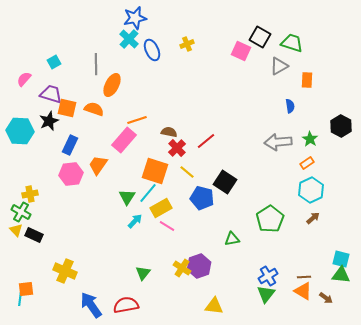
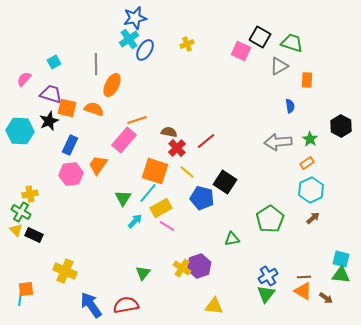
cyan cross at (129, 39): rotated 12 degrees clockwise
blue ellipse at (152, 50): moved 7 px left; rotated 55 degrees clockwise
green triangle at (127, 197): moved 4 px left, 1 px down
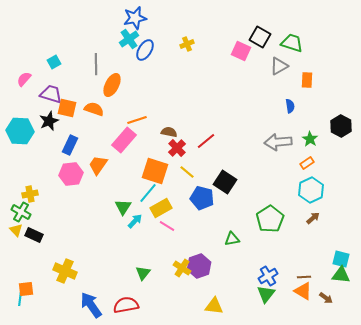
green triangle at (123, 198): moved 9 px down
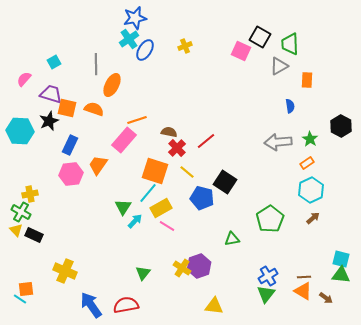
green trapezoid at (292, 43): moved 2 px left, 1 px down; rotated 110 degrees counterclockwise
yellow cross at (187, 44): moved 2 px left, 2 px down
cyan line at (20, 299): rotated 64 degrees counterclockwise
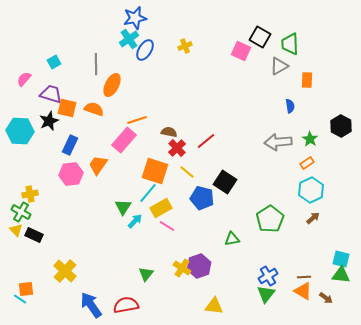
yellow cross at (65, 271): rotated 20 degrees clockwise
green triangle at (143, 273): moved 3 px right, 1 px down
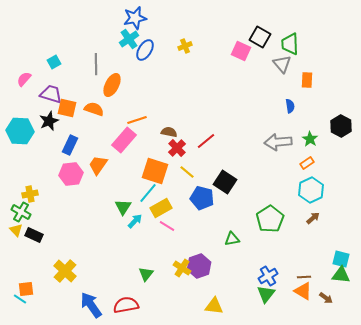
gray triangle at (279, 66): moved 3 px right, 2 px up; rotated 42 degrees counterclockwise
